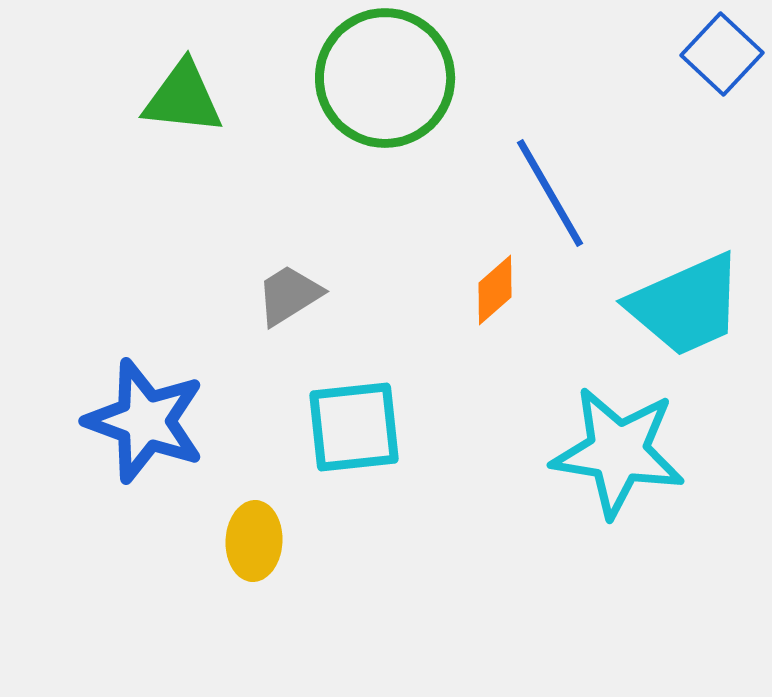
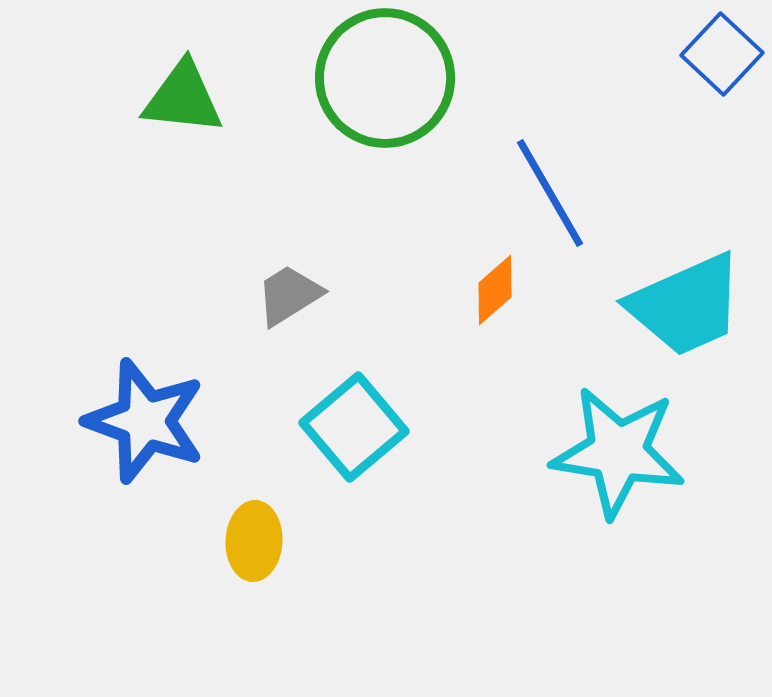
cyan square: rotated 34 degrees counterclockwise
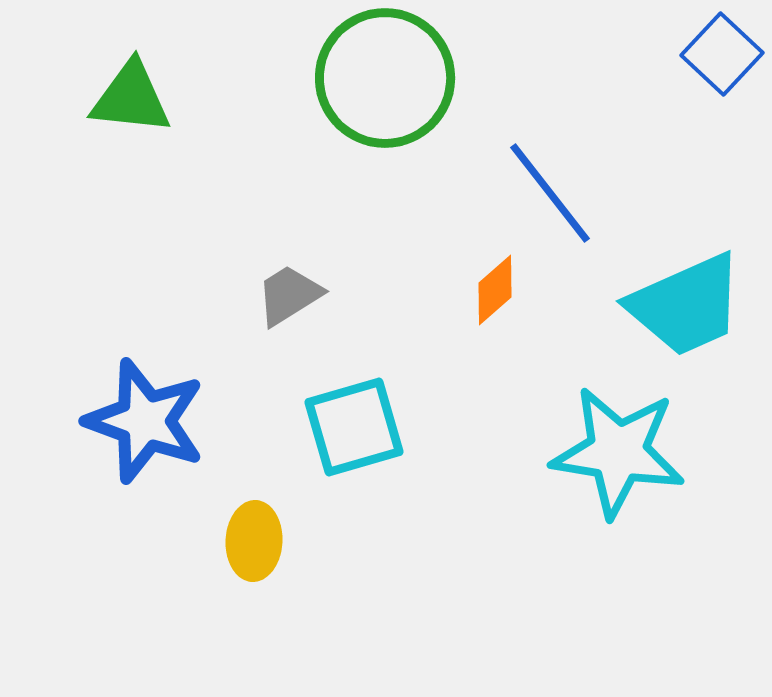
green triangle: moved 52 px left
blue line: rotated 8 degrees counterclockwise
cyan square: rotated 24 degrees clockwise
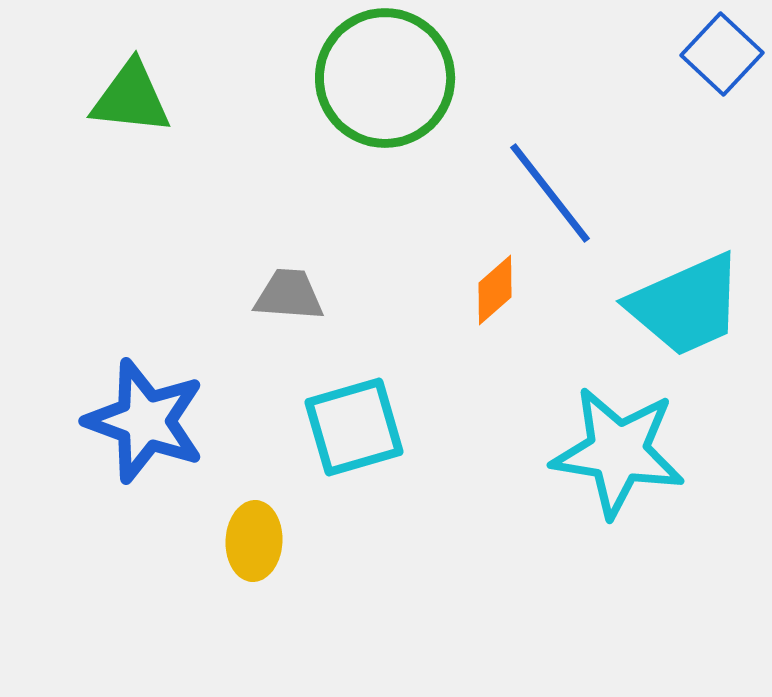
gray trapezoid: rotated 36 degrees clockwise
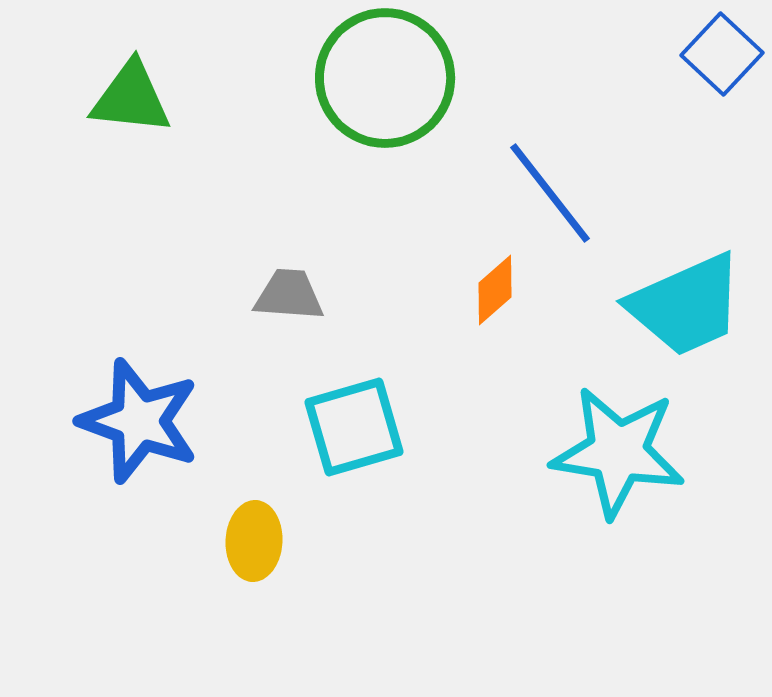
blue star: moved 6 px left
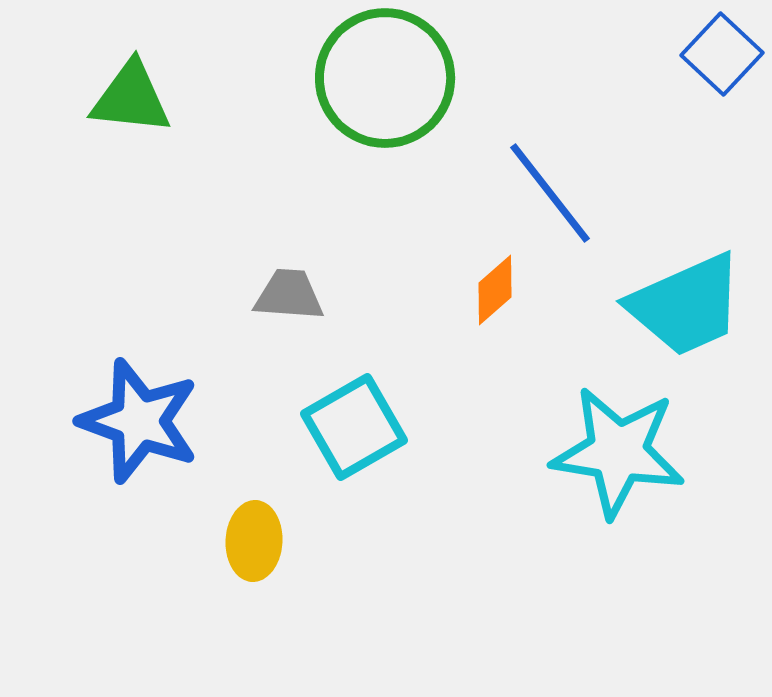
cyan square: rotated 14 degrees counterclockwise
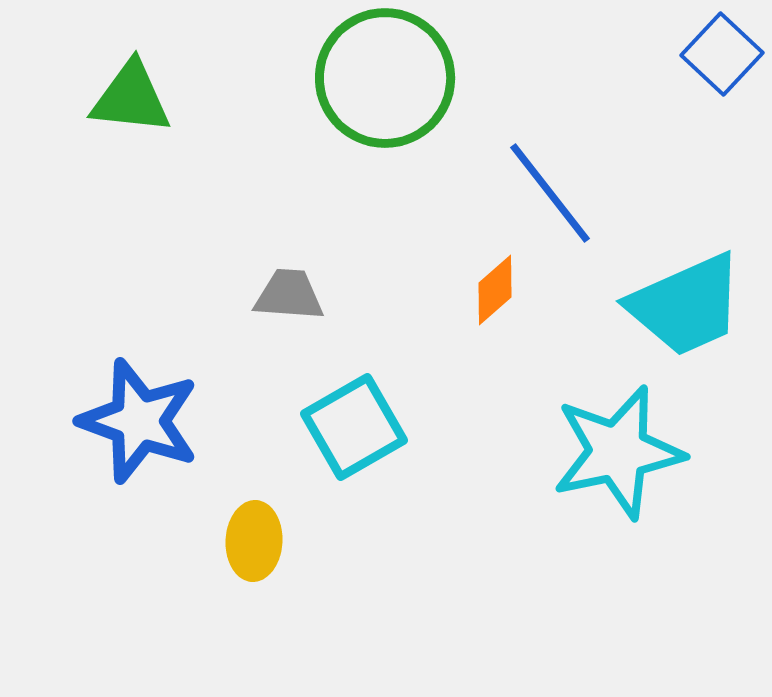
cyan star: rotated 21 degrees counterclockwise
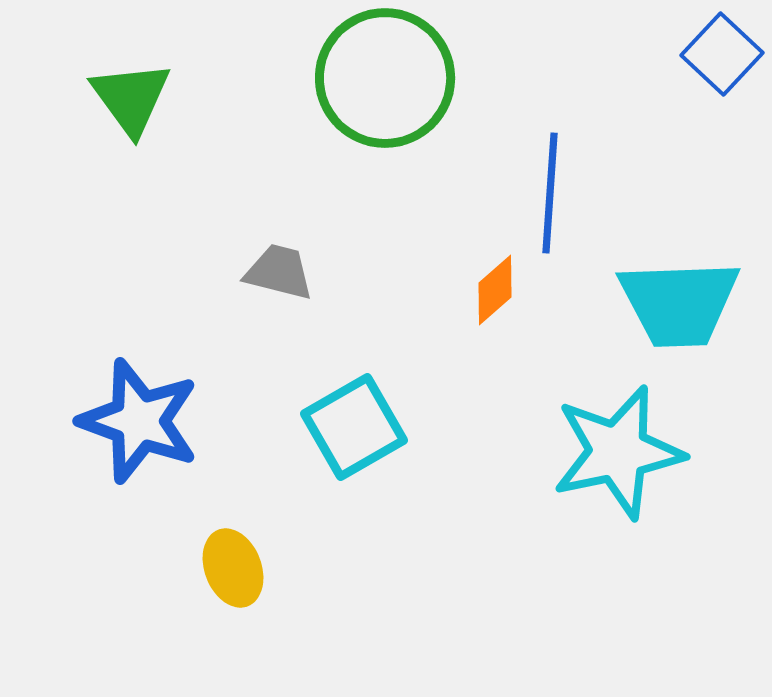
green triangle: rotated 48 degrees clockwise
blue line: rotated 42 degrees clockwise
gray trapezoid: moved 10 px left, 23 px up; rotated 10 degrees clockwise
cyan trapezoid: moved 7 px left, 2 px up; rotated 22 degrees clockwise
yellow ellipse: moved 21 px left, 27 px down; rotated 24 degrees counterclockwise
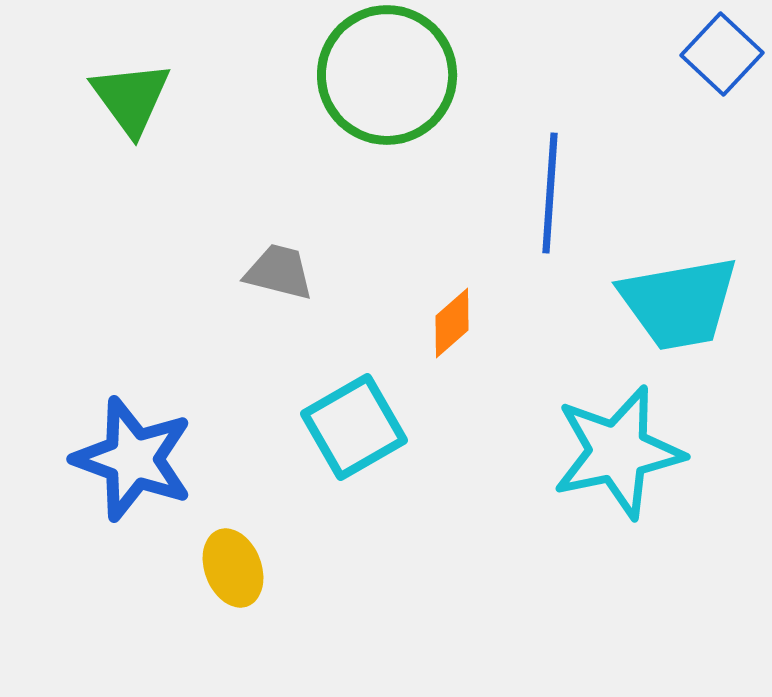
green circle: moved 2 px right, 3 px up
orange diamond: moved 43 px left, 33 px down
cyan trapezoid: rotated 8 degrees counterclockwise
blue star: moved 6 px left, 38 px down
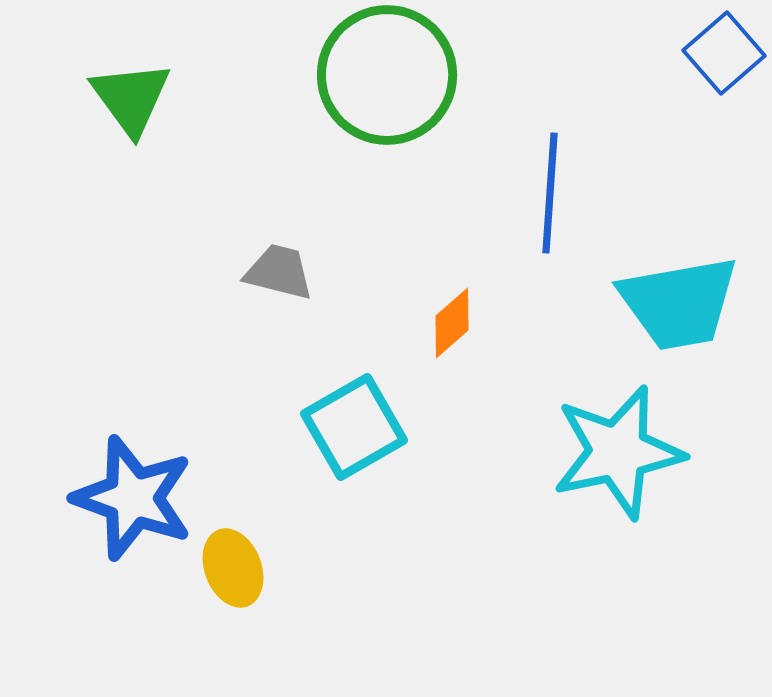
blue square: moved 2 px right, 1 px up; rotated 6 degrees clockwise
blue star: moved 39 px down
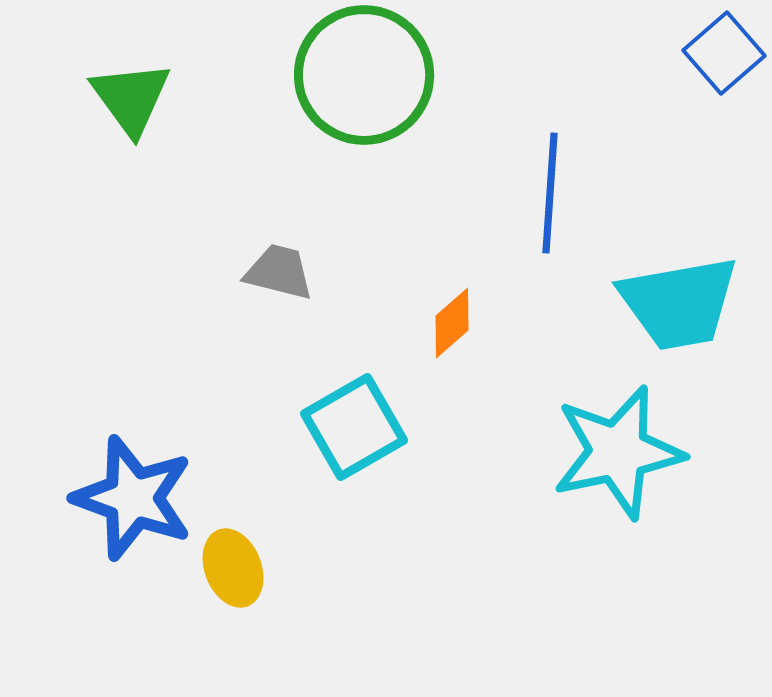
green circle: moved 23 px left
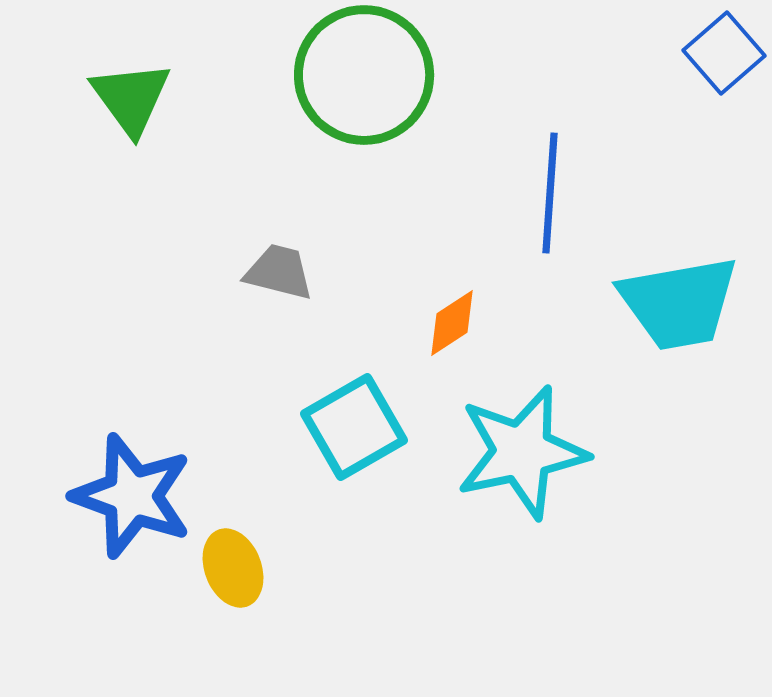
orange diamond: rotated 8 degrees clockwise
cyan star: moved 96 px left
blue star: moved 1 px left, 2 px up
